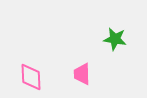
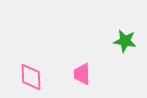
green star: moved 10 px right, 2 px down
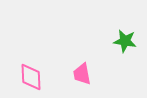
pink trapezoid: rotated 10 degrees counterclockwise
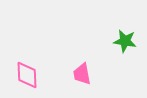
pink diamond: moved 4 px left, 2 px up
